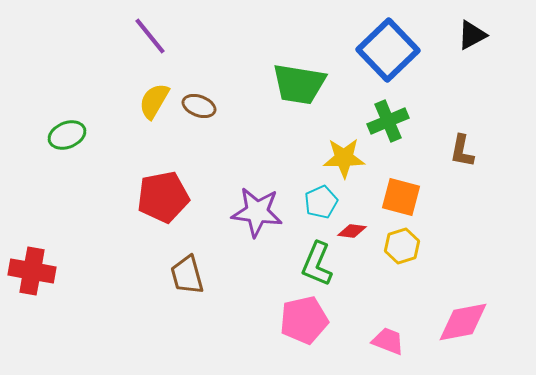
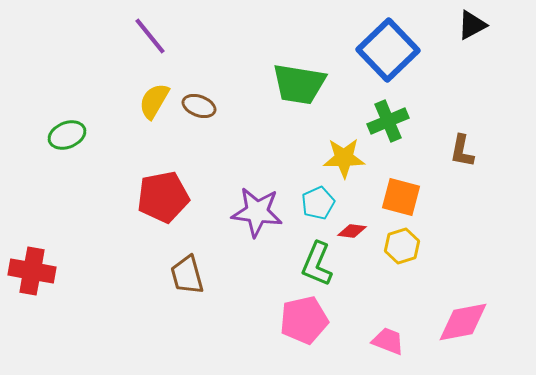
black triangle: moved 10 px up
cyan pentagon: moved 3 px left, 1 px down
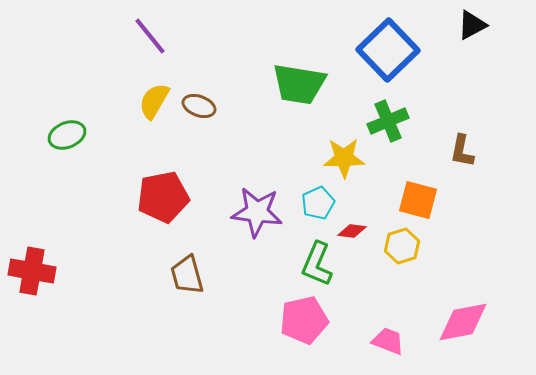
orange square: moved 17 px right, 3 px down
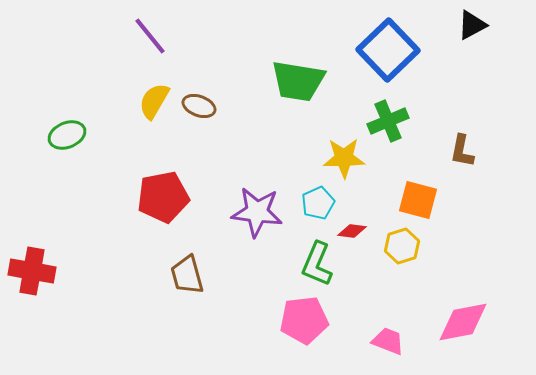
green trapezoid: moved 1 px left, 3 px up
pink pentagon: rotated 6 degrees clockwise
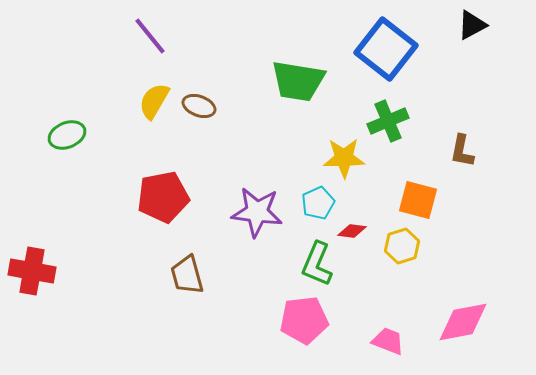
blue square: moved 2 px left, 1 px up; rotated 8 degrees counterclockwise
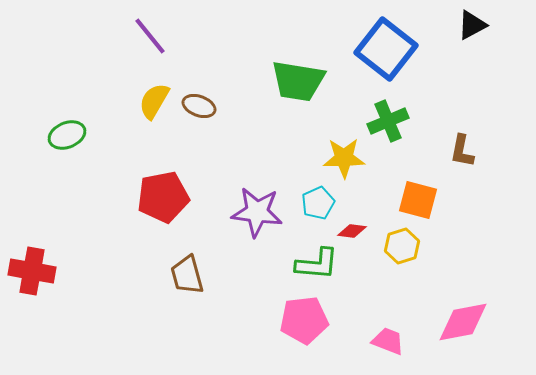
green L-shape: rotated 108 degrees counterclockwise
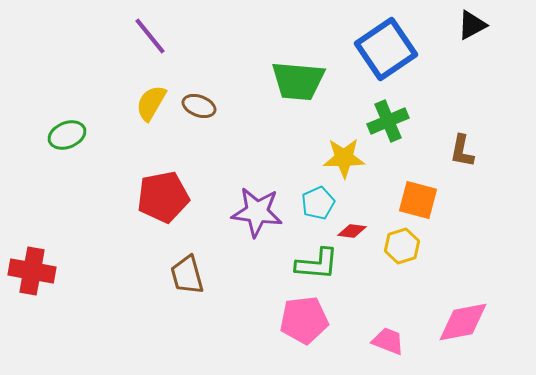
blue square: rotated 18 degrees clockwise
green trapezoid: rotated 4 degrees counterclockwise
yellow semicircle: moved 3 px left, 2 px down
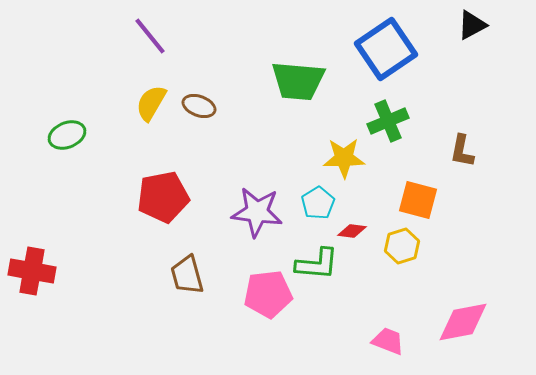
cyan pentagon: rotated 8 degrees counterclockwise
pink pentagon: moved 36 px left, 26 px up
